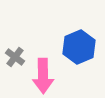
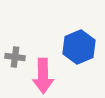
gray cross: rotated 30 degrees counterclockwise
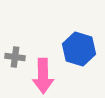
blue hexagon: moved 2 px down; rotated 20 degrees counterclockwise
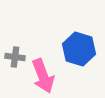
pink arrow: rotated 20 degrees counterclockwise
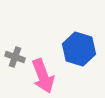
gray cross: rotated 12 degrees clockwise
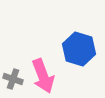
gray cross: moved 2 px left, 22 px down
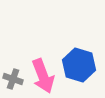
blue hexagon: moved 16 px down
